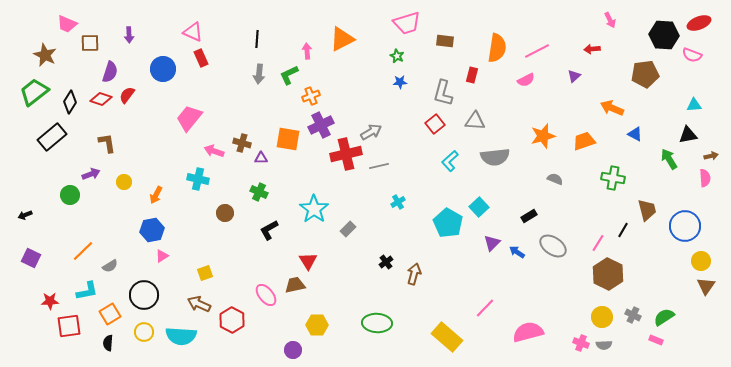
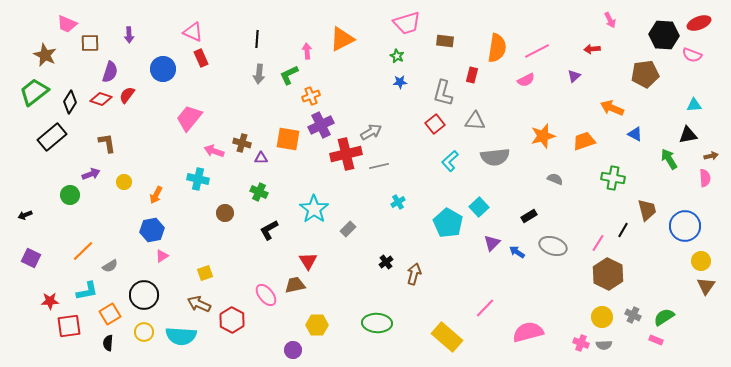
gray ellipse at (553, 246): rotated 16 degrees counterclockwise
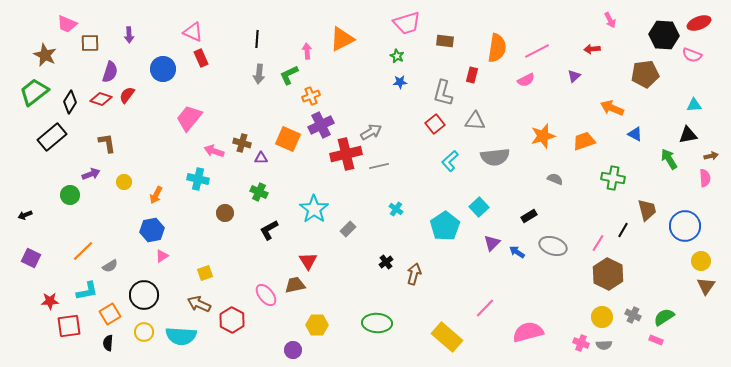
orange square at (288, 139): rotated 15 degrees clockwise
cyan cross at (398, 202): moved 2 px left, 7 px down; rotated 24 degrees counterclockwise
cyan pentagon at (448, 223): moved 3 px left, 3 px down; rotated 8 degrees clockwise
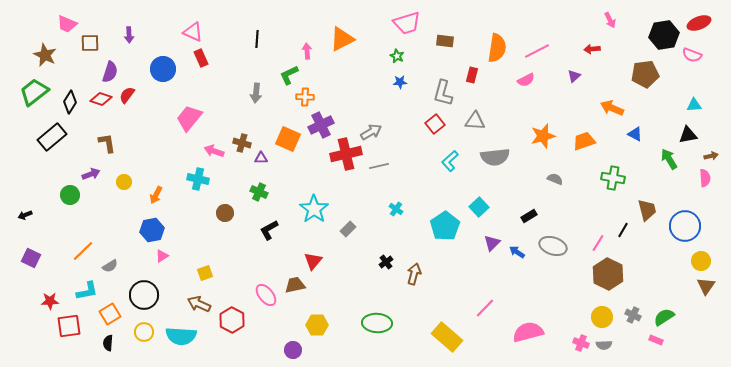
black hexagon at (664, 35): rotated 12 degrees counterclockwise
gray arrow at (259, 74): moved 3 px left, 19 px down
orange cross at (311, 96): moved 6 px left, 1 px down; rotated 24 degrees clockwise
red triangle at (308, 261): moved 5 px right; rotated 12 degrees clockwise
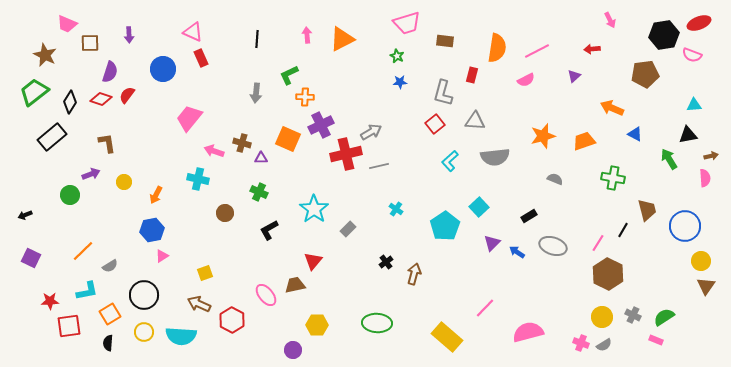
pink arrow at (307, 51): moved 16 px up
gray semicircle at (604, 345): rotated 28 degrees counterclockwise
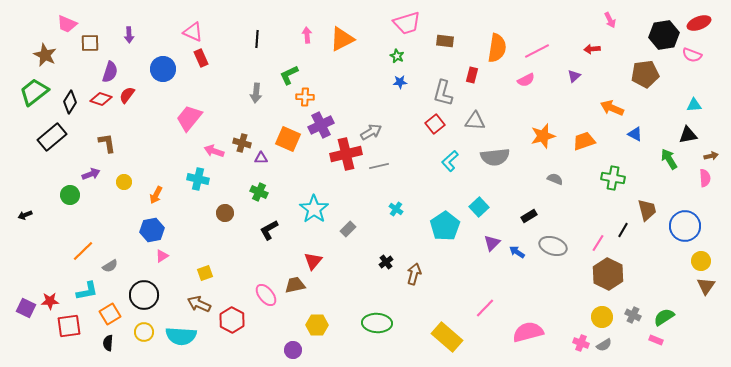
purple square at (31, 258): moved 5 px left, 50 px down
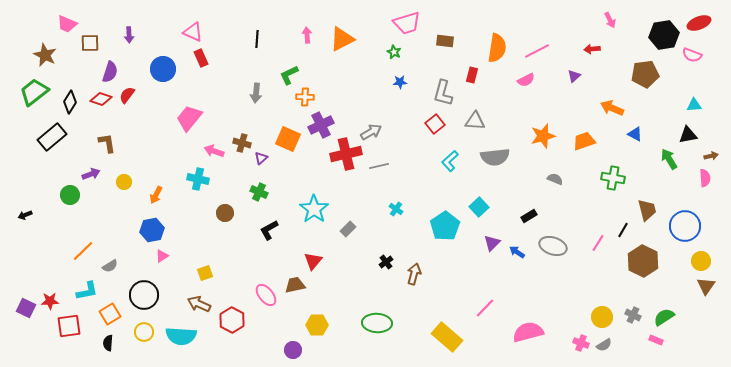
green star at (397, 56): moved 3 px left, 4 px up
purple triangle at (261, 158): rotated 40 degrees counterclockwise
brown hexagon at (608, 274): moved 35 px right, 13 px up
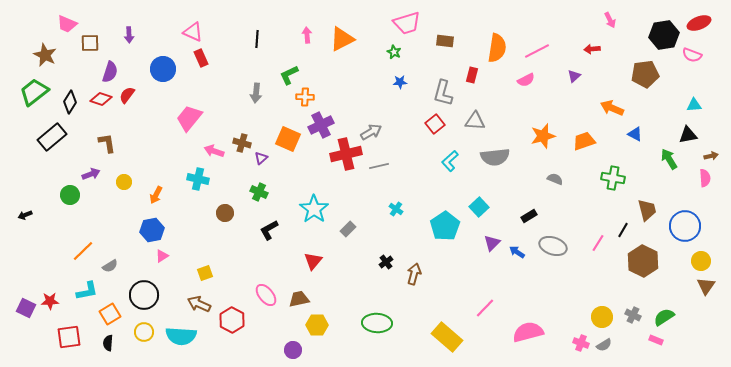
brown trapezoid at (295, 285): moved 4 px right, 14 px down
red square at (69, 326): moved 11 px down
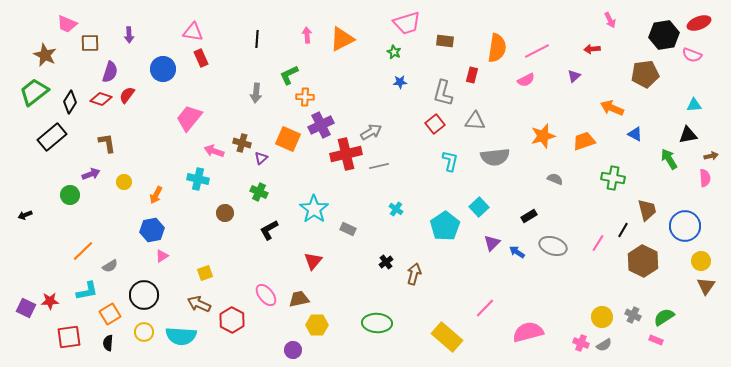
pink triangle at (193, 32): rotated 15 degrees counterclockwise
cyan L-shape at (450, 161): rotated 145 degrees clockwise
gray rectangle at (348, 229): rotated 70 degrees clockwise
